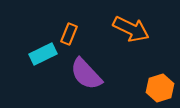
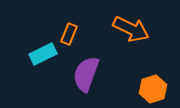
purple semicircle: rotated 63 degrees clockwise
orange hexagon: moved 7 px left, 1 px down
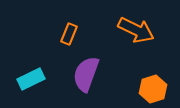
orange arrow: moved 5 px right, 1 px down
cyan rectangle: moved 12 px left, 25 px down
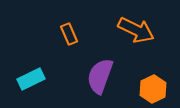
orange rectangle: rotated 45 degrees counterclockwise
purple semicircle: moved 14 px right, 2 px down
orange hexagon: rotated 8 degrees counterclockwise
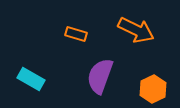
orange rectangle: moved 7 px right; rotated 50 degrees counterclockwise
cyan rectangle: rotated 56 degrees clockwise
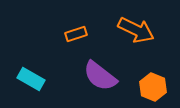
orange rectangle: rotated 35 degrees counterclockwise
purple semicircle: rotated 72 degrees counterclockwise
orange hexagon: moved 2 px up; rotated 12 degrees counterclockwise
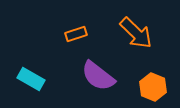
orange arrow: moved 3 px down; rotated 18 degrees clockwise
purple semicircle: moved 2 px left
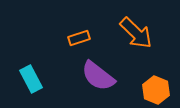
orange rectangle: moved 3 px right, 4 px down
cyan rectangle: rotated 32 degrees clockwise
orange hexagon: moved 3 px right, 3 px down
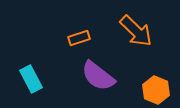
orange arrow: moved 2 px up
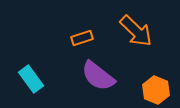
orange rectangle: moved 3 px right
cyan rectangle: rotated 8 degrees counterclockwise
